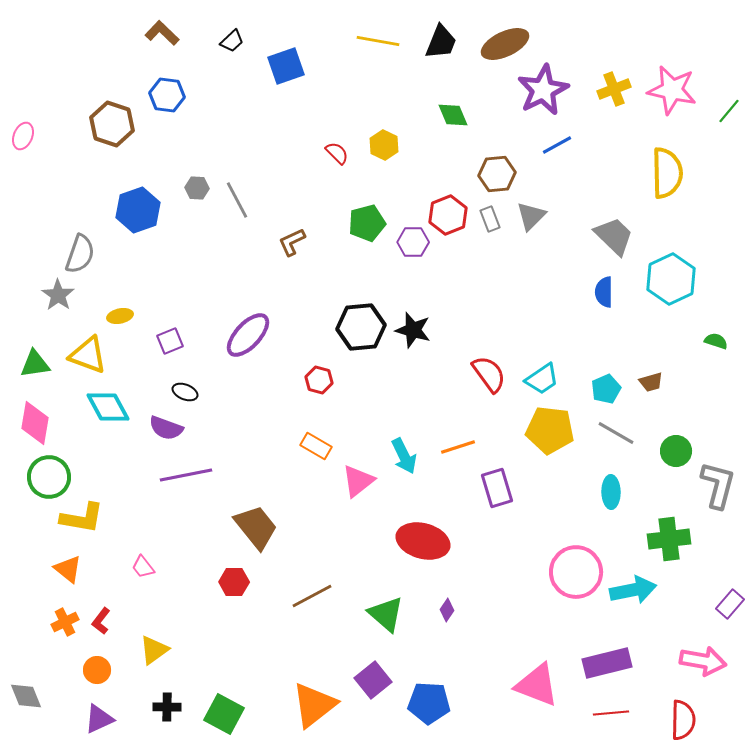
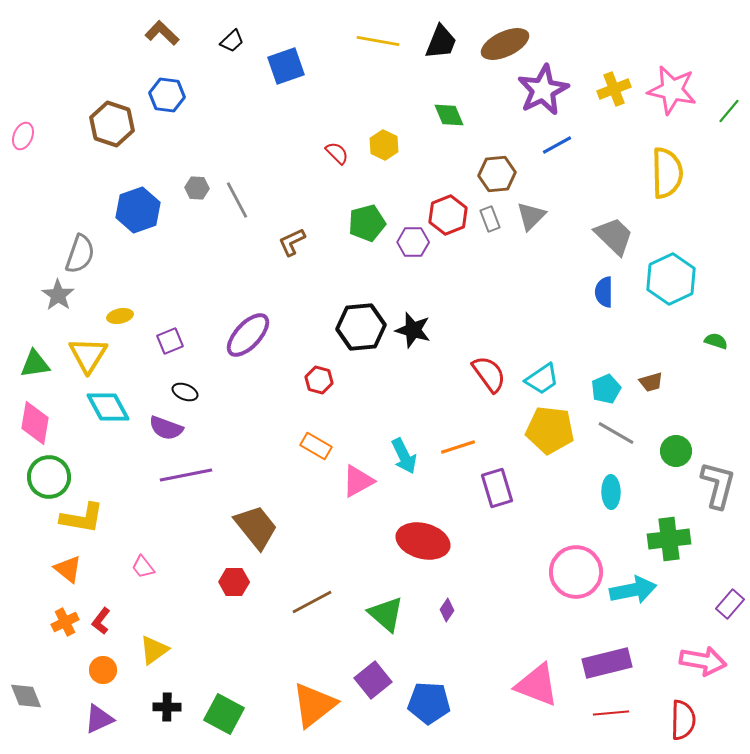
green diamond at (453, 115): moved 4 px left
yellow triangle at (88, 355): rotated 42 degrees clockwise
pink triangle at (358, 481): rotated 9 degrees clockwise
brown line at (312, 596): moved 6 px down
orange circle at (97, 670): moved 6 px right
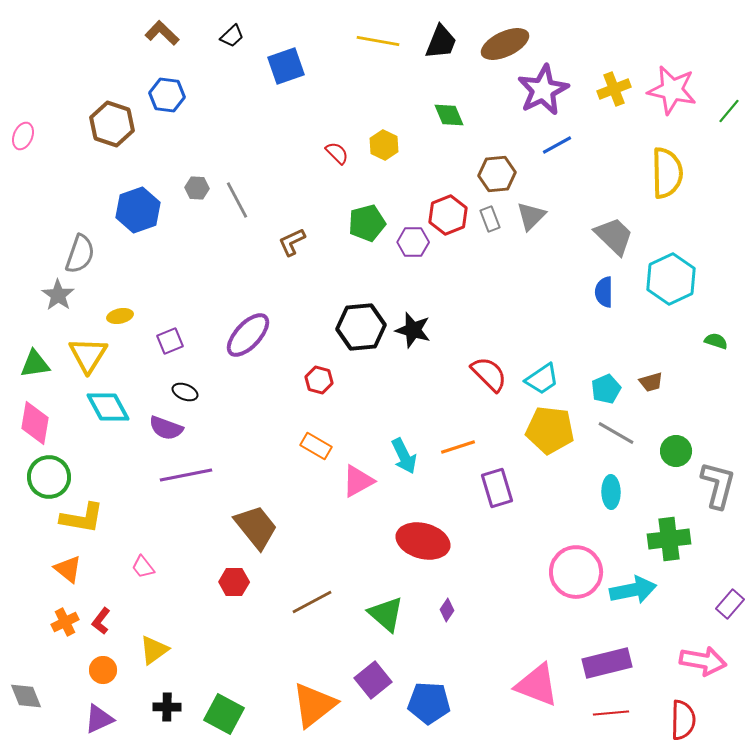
black trapezoid at (232, 41): moved 5 px up
red semicircle at (489, 374): rotated 9 degrees counterclockwise
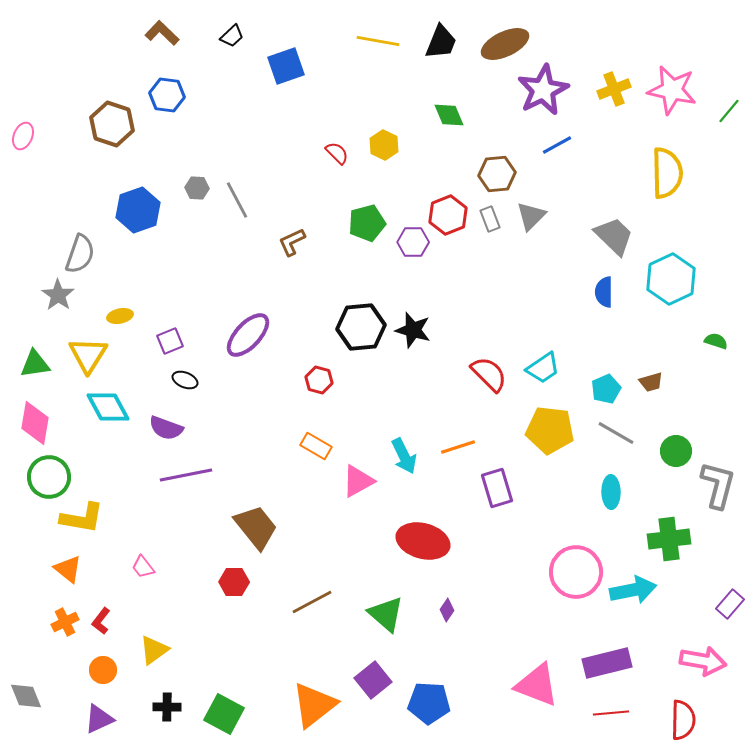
cyan trapezoid at (542, 379): moved 1 px right, 11 px up
black ellipse at (185, 392): moved 12 px up
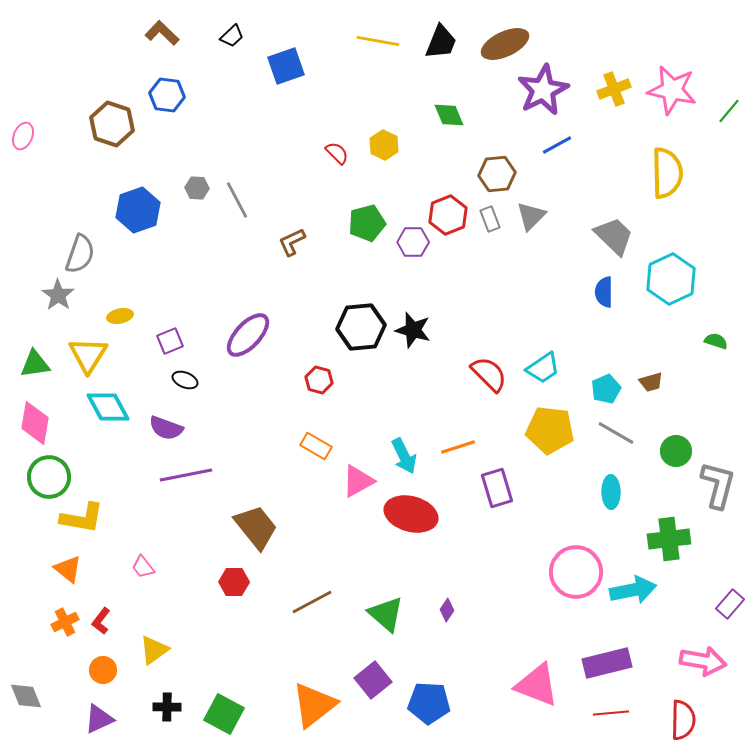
red ellipse at (423, 541): moved 12 px left, 27 px up
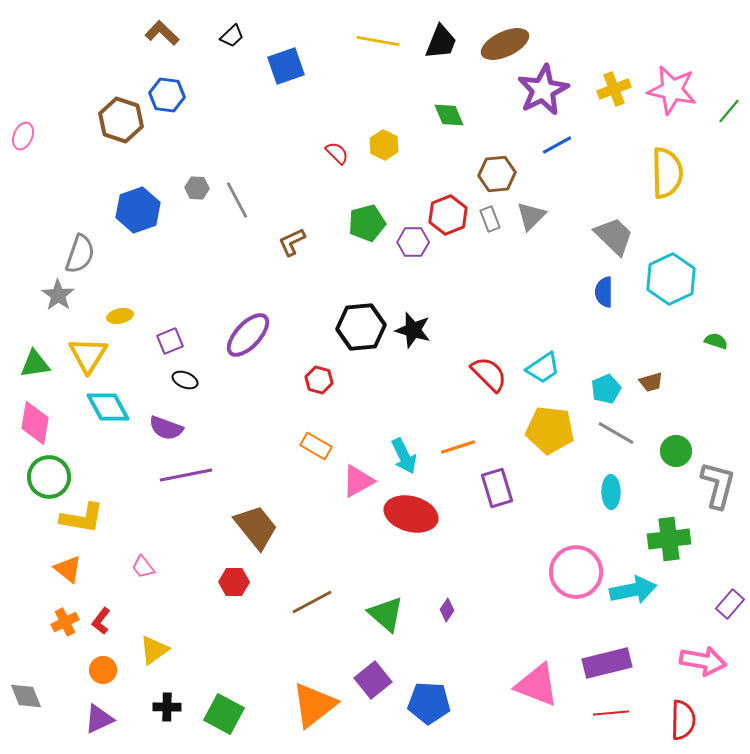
brown hexagon at (112, 124): moved 9 px right, 4 px up
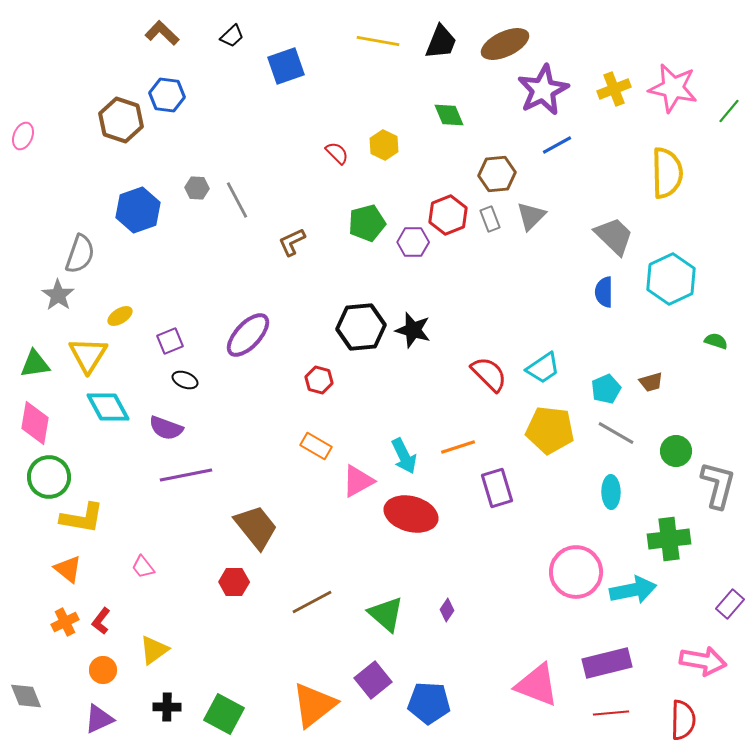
pink star at (672, 90): moved 1 px right, 2 px up
yellow ellipse at (120, 316): rotated 20 degrees counterclockwise
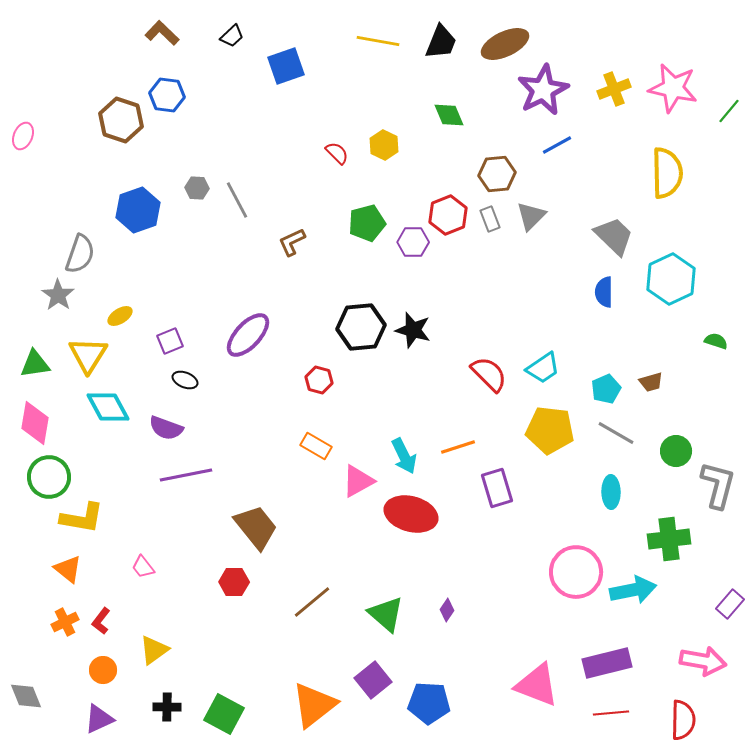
brown line at (312, 602): rotated 12 degrees counterclockwise
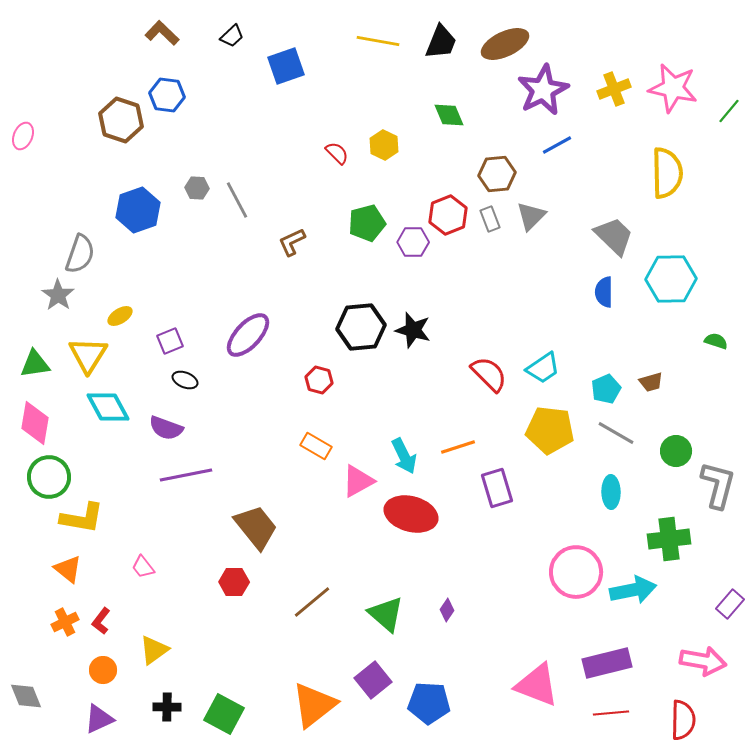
cyan hexagon at (671, 279): rotated 24 degrees clockwise
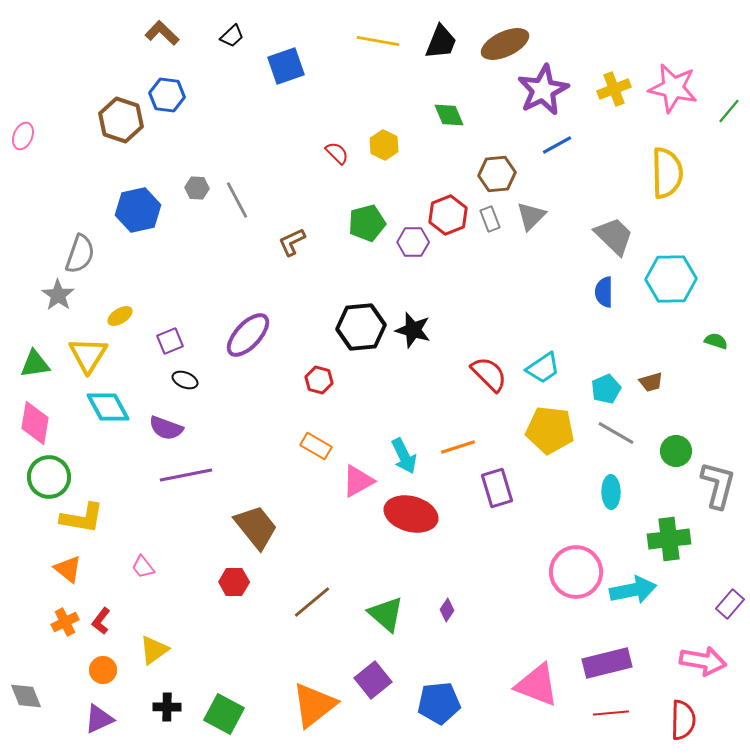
blue hexagon at (138, 210): rotated 6 degrees clockwise
blue pentagon at (429, 703): moved 10 px right; rotated 9 degrees counterclockwise
